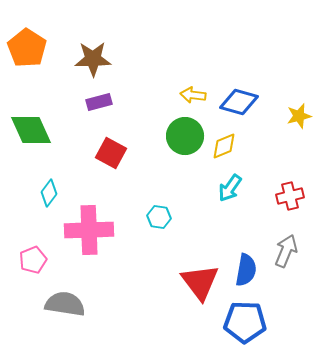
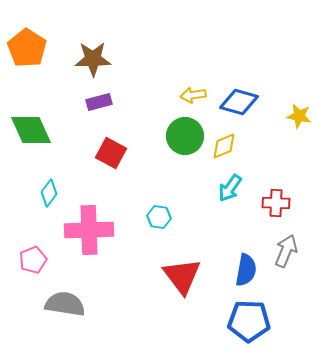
yellow arrow: rotated 15 degrees counterclockwise
yellow star: rotated 25 degrees clockwise
red cross: moved 14 px left, 7 px down; rotated 16 degrees clockwise
red triangle: moved 18 px left, 6 px up
blue pentagon: moved 4 px right, 1 px up
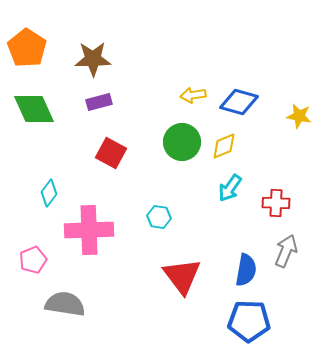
green diamond: moved 3 px right, 21 px up
green circle: moved 3 px left, 6 px down
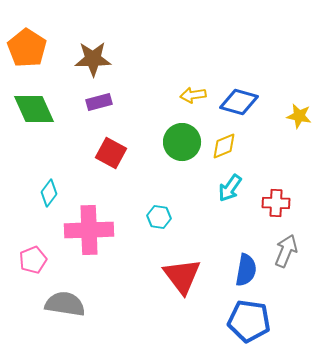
blue pentagon: rotated 6 degrees clockwise
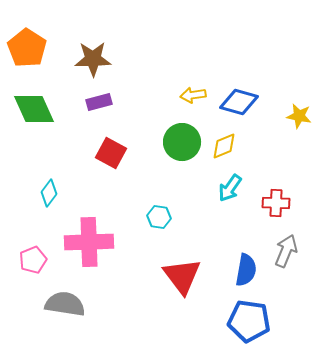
pink cross: moved 12 px down
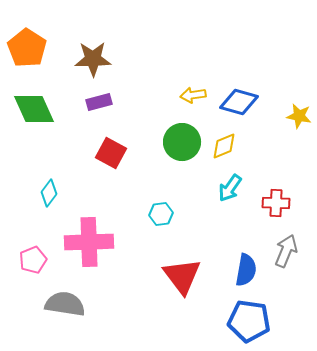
cyan hexagon: moved 2 px right, 3 px up; rotated 15 degrees counterclockwise
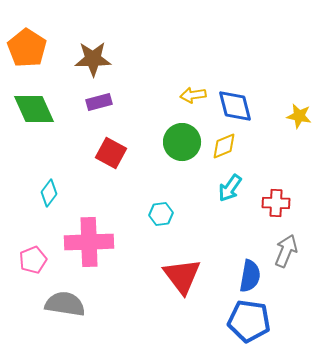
blue diamond: moved 4 px left, 4 px down; rotated 60 degrees clockwise
blue semicircle: moved 4 px right, 6 px down
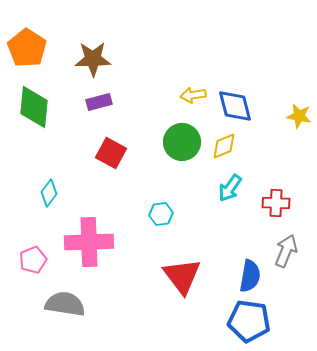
green diamond: moved 2 px up; rotated 30 degrees clockwise
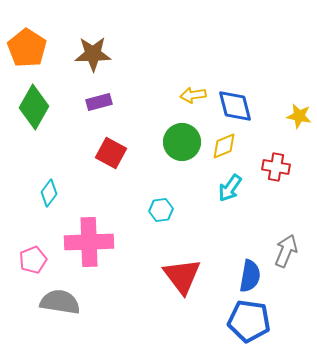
brown star: moved 5 px up
green diamond: rotated 24 degrees clockwise
red cross: moved 36 px up; rotated 8 degrees clockwise
cyan hexagon: moved 4 px up
gray semicircle: moved 5 px left, 2 px up
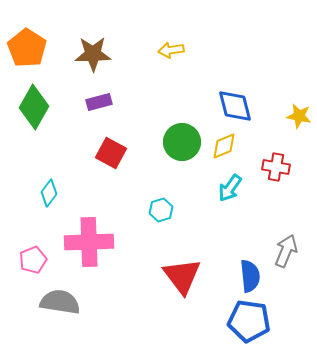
yellow arrow: moved 22 px left, 45 px up
cyan hexagon: rotated 10 degrees counterclockwise
blue semicircle: rotated 16 degrees counterclockwise
